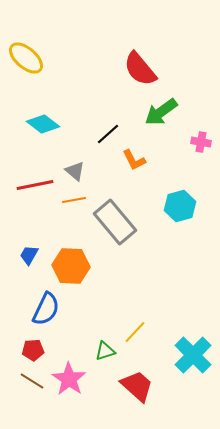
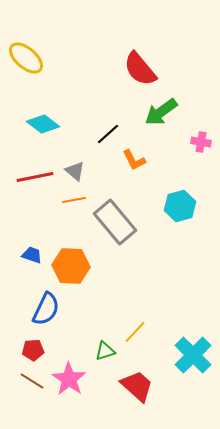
red line: moved 8 px up
blue trapezoid: moved 3 px right; rotated 80 degrees clockwise
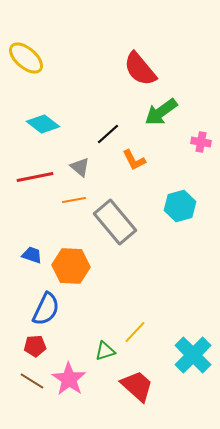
gray triangle: moved 5 px right, 4 px up
red pentagon: moved 2 px right, 4 px up
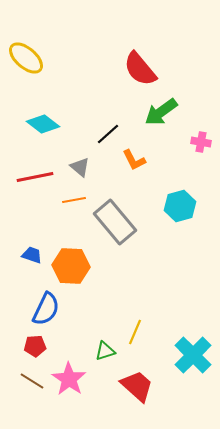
yellow line: rotated 20 degrees counterclockwise
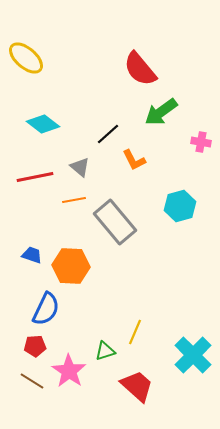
pink star: moved 8 px up
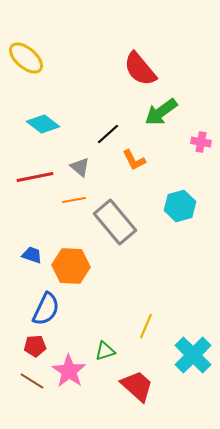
yellow line: moved 11 px right, 6 px up
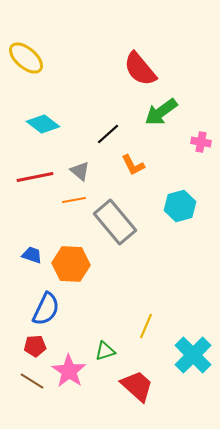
orange L-shape: moved 1 px left, 5 px down
gray triangle: moved 4 px down
orange hexagon: moved 2 px up
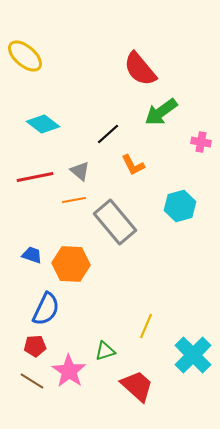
yellow ellipse: moved 1 px left, 2 px up
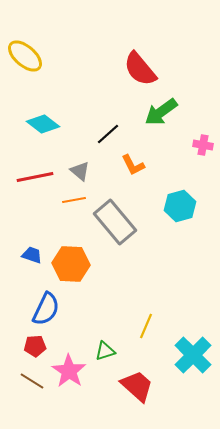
pink cross: moved 2 px right, 3 px down
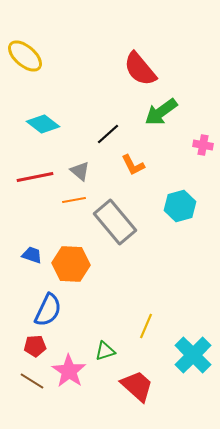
blue semicircle: moved 2 px right, 1 px down
